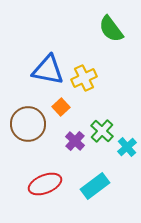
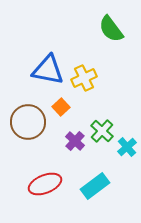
brown circle: moved 2 px up
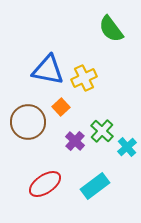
red ellipse: rotated 12 degrees counterclockwise
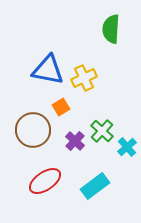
green semicircle: rotated 40 degrees clockwise
orange square: rotated 12 degrees clockwise
brown circle: moved 5 px right, 8 px down
red ellipse: moved 3 px up
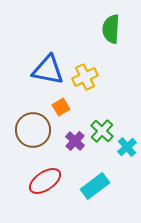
yellow cross: moved 1 px right, 1 px up
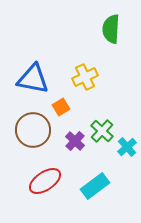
blue triangle: moved 15 px left, 9 px down
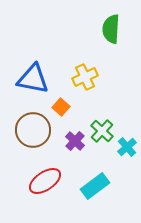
orange square: rotated 18 degrees counterclockwise
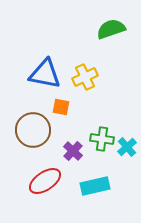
green semicircle: rotated 68 degrees clockwise
blue triangle: moved 12 px right, 5 px up
orange square: rotated 30 degrees counterclockwise
green cross: moved 8 px down; rotated 35 degrees counterclockwise
purple cross: moved 2 px left, 10 px down
cyan rectangle: rotated 24 degrees clockwise
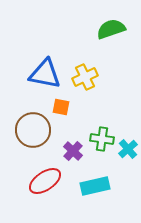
cyan cross: moved 1 px right, 2 px down
